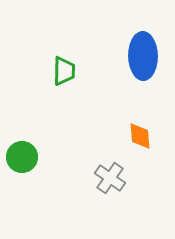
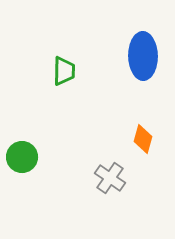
orange diamond: moved 3 px right, 3 px down; rotated 20 degrees clockwise
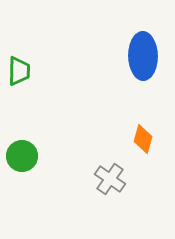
green trapezoid: moved 45 px left
green circle: moved 1 px up
gray cross: moved 1 px down
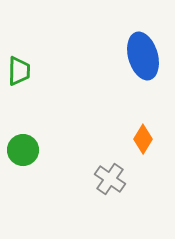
blue ellipse: rotated 15 degrees counterclockwise
orange diamond: rotated 16 degrees clockwise
green circle: moved 1 px right, 6 px up
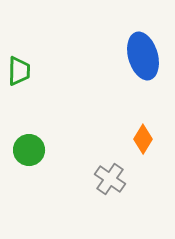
green circle: moved 6 px right
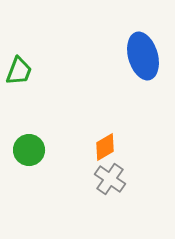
green trapezoid: rotated 20 degrees clockwise
orange diamond: moved 38 px left, 8 px down; rotated 28 degrees clockwise
